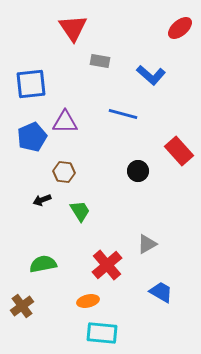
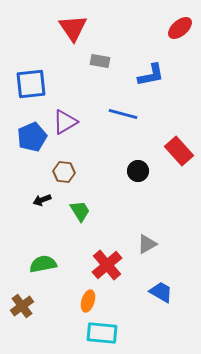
blue L-shape: rotated 52 degrees counterclockwise
purple triangle: rotated 32 degrees counterclockwise
orange ellipse: rotated 60 degrees counterclockwise
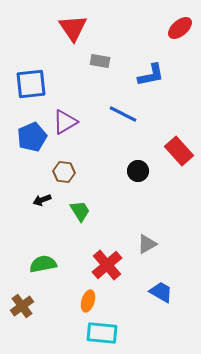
blue line: rotated 12 degrees clockwise
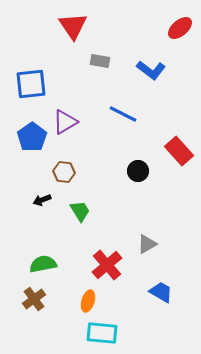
red triangle: moved 2 px up
blue L-shape: moved 5 px up; rotated 48 degrees clockwise
blue pentagon: rotated 12 degrees counterclockwise
brown cross: moved 12 px right, 7 px up
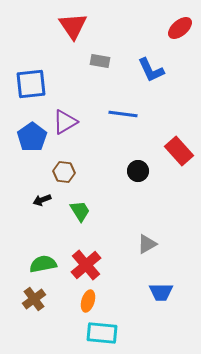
blue L-shape: rotated 28 degrees clockwise
blue line: rotated 20 degrees counterclockwise
red cross: moved 21 px left
blue trapezoid: rotated 150 degrees clockwise
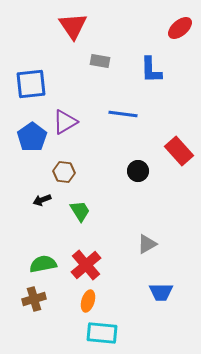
blue L-shape: rotated 24 degrees clockwise
brown cross: rotated 20 degrees clockwise
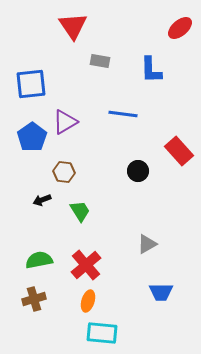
green semicircle: moved 4 px left, 4 px up
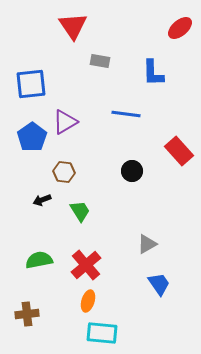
blue L-shape: moved 2 px right, 3 px down
blue line: moved 3 px right
black circle: moved 6 px left
blue trapezoid: moved 2 px left, 8 px up; rotated 125 degrees counterclockwise
brown cross: moved 7 px left, 15 px down; rotated 10 degrees clockwise
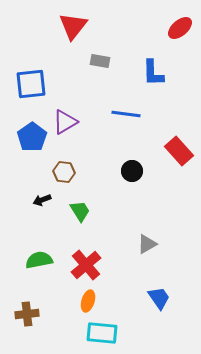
red triangle: rotated 12 degrees clockwise
blue trapezoid: moved 14 px down
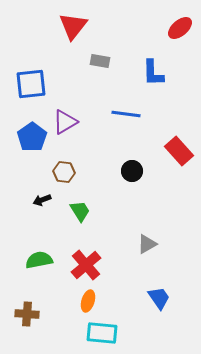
brown cross: rotated 10 degrees clockwise
